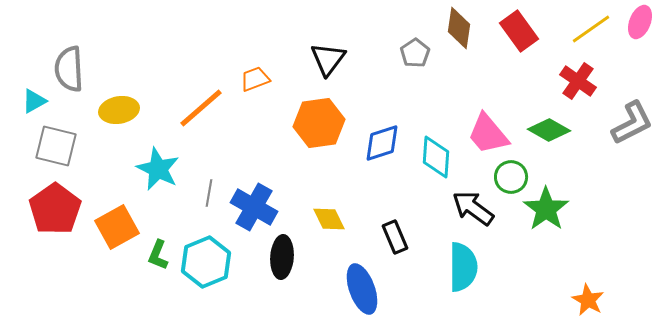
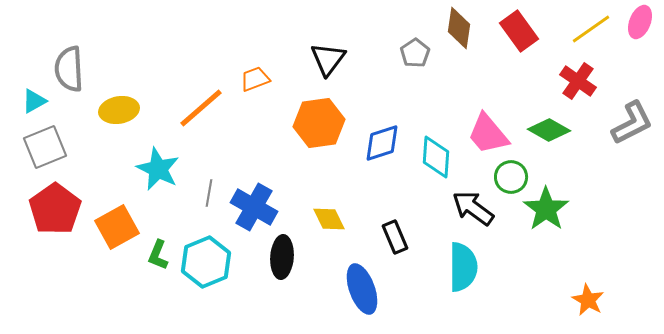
gray square: moved 11 px left, 1 px down; rotated 36 degrees counterclockwise
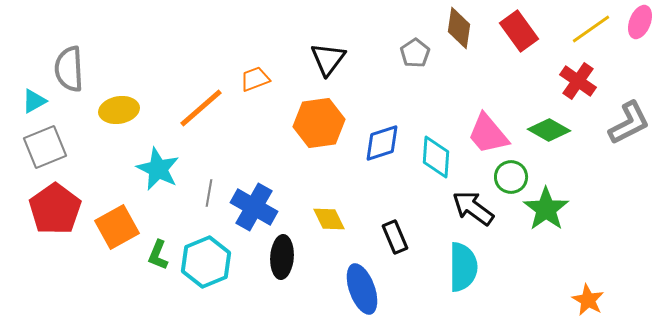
gray L-shape: moved 3 px left
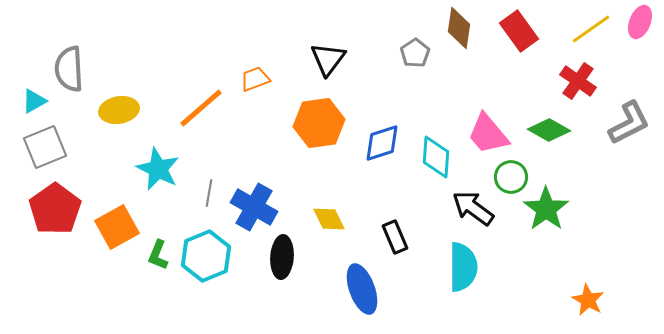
cyan hexagon: moved 6 px up
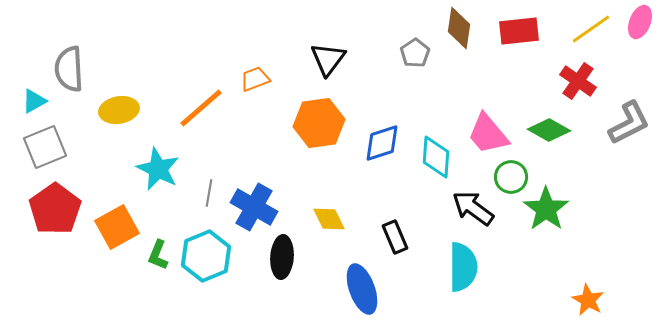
red rectangle: rotated 60 degrees counterclockwise
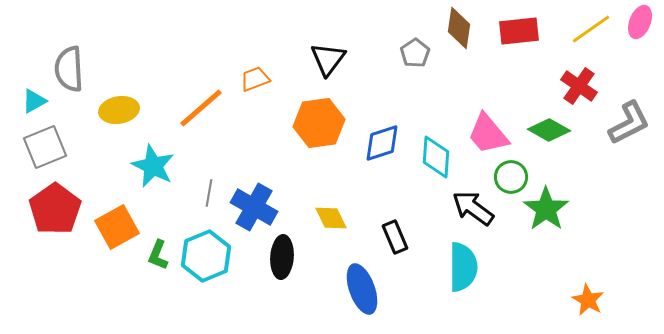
red cross: moved 1 px right, 5 px down
cyan star: moved 5 px left, 3 px up
yellow diamond: moved 2 px right, 1 px up
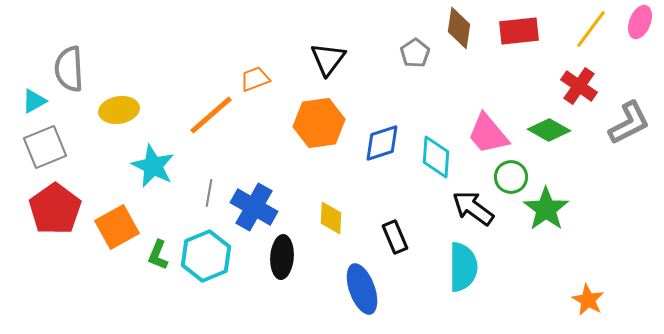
yellow line: rotated 18 degrees counterclockwise
orange line: moved 10 px right, 7 px down
yellow diamond: rotated 28 degrees clockwise
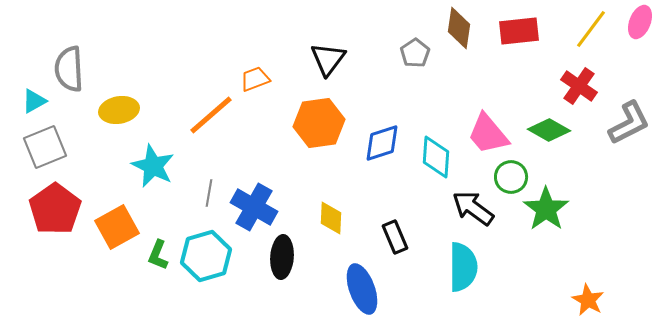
cyan hexagon: rotated 6 degrees clockwise
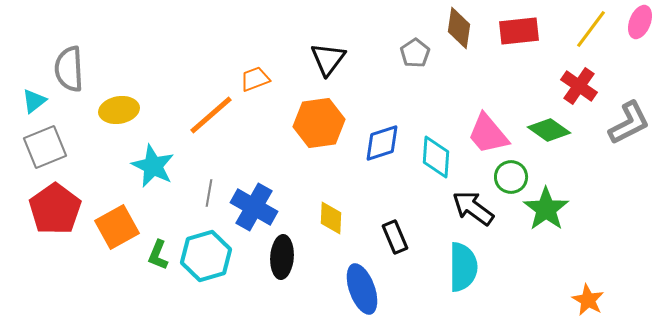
cyan triangle: rotated 8 degrees counterclockwise
green diamond: rotated 6 degrees clockwise
